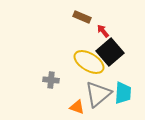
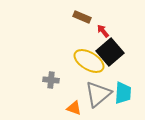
yellow ellipse: moved 1 px up
orange triangle: moved 3 px left, 1 px down
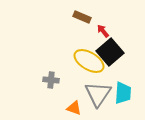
gray triangle: rotated 16 degrees counterclockwise
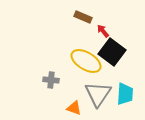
brown rectangle: moved 1 px right
black square: moved 2 px right; rotated 12 degrees counterclockwise
yellow ellipse: moved 3 px left
cyan trapezoid: moved 2 px right, 1 px down
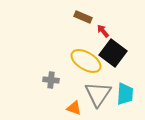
black square: moved 1 px right, 1 px down
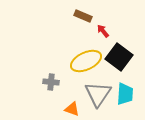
brown rectangle: moved 1 px up
black square: moved 6 px right, 4 px down
yellow ellipse: rotated 56 degrees counterclockwise
gray cross: moved 2 px down
orange triangle: moved 2 px left, 1 px down
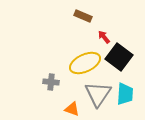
red arrow: moved 1 px right, 6 px down
yellow ellipse: moved 1 px left, 2 px down
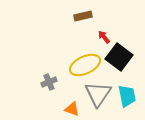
brown rectangle: rotated 36 degrees counterclockwise
yellow ellipse: moved 2 px down
gray cross: moved 2 px left; rotated 28 degrees counterclockwise
cyan trapezoid: moved 2 px right, 2 px down; rotated 15 degrees counterclockwise
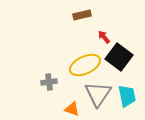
brown rectangle: moved 1 px left, 1 px up
gray cross: rotated 14 degrees clockwise
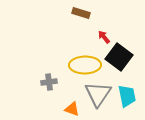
brown rectangle: moved 1 px left, 2 px up; rotated 30 degrees clockwise
yellow ellipse: rotated 24 degrees clockwise
